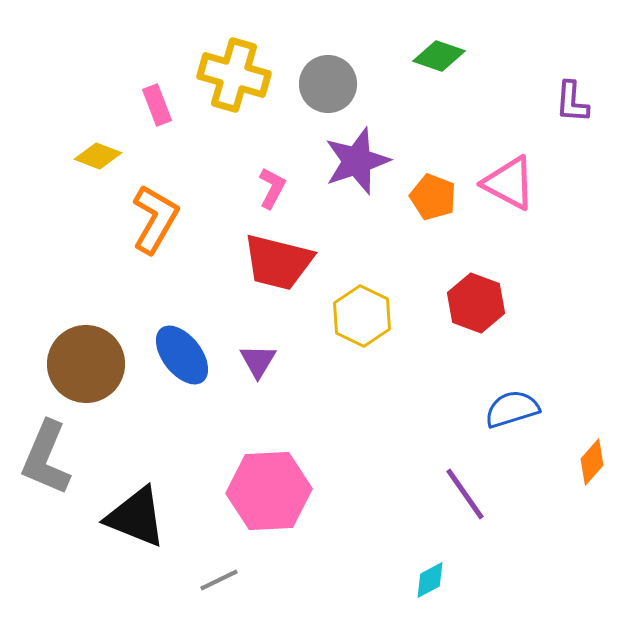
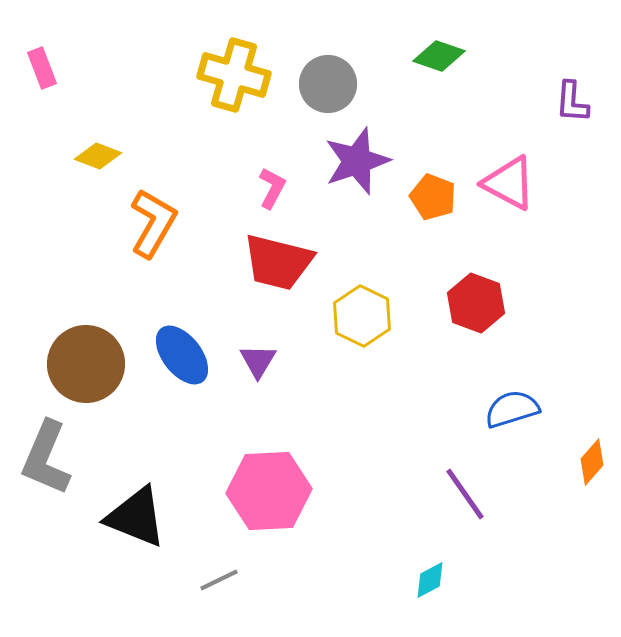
pink rectangle: moved 115 px left, 37 px up
orange L-shape: moved 2 px left, 4 px down
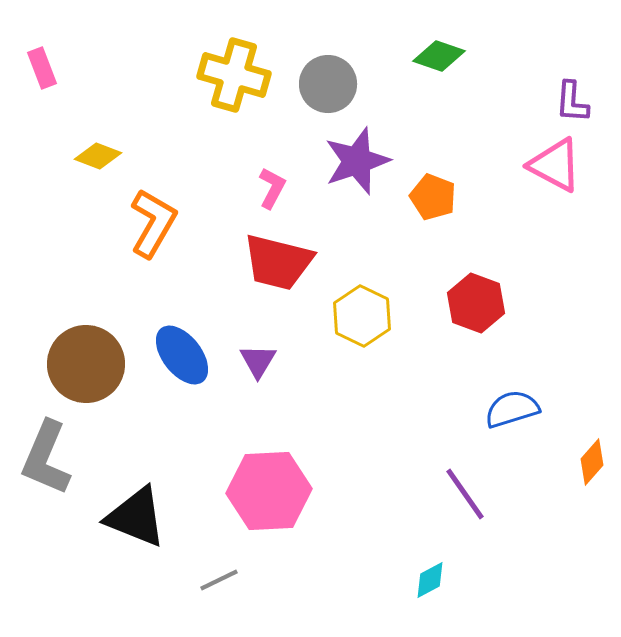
pink triangle: moved 46 px right, 18 px up
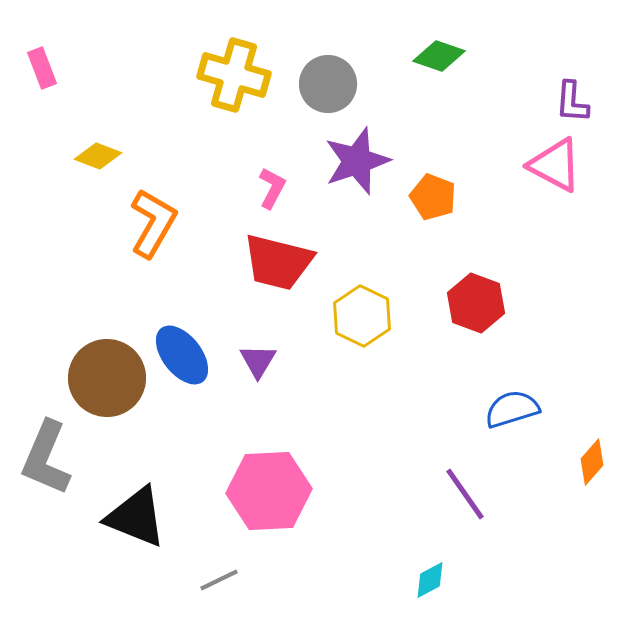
brown circle: moved 21 px right, 14 px down
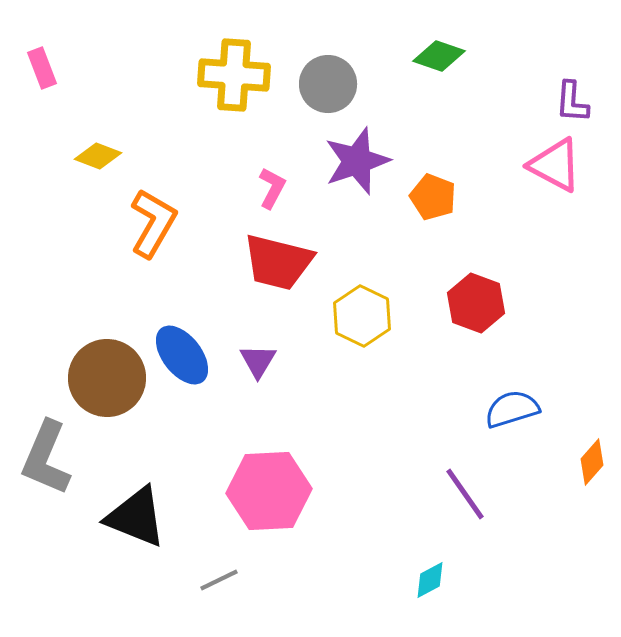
yellow cross: rotated 12 degrees counterclockwise
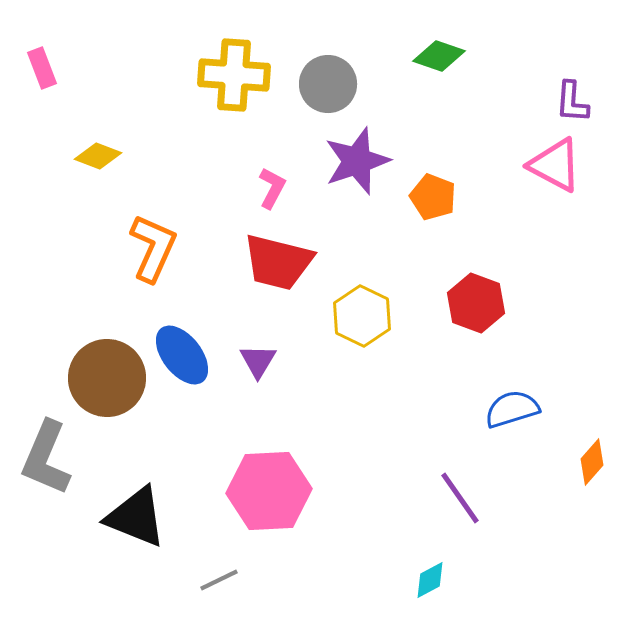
orange L-shape: moved 25 px down; rotated 6 degrees counterclockwise
purple line: moved 5 px left, 4 px down
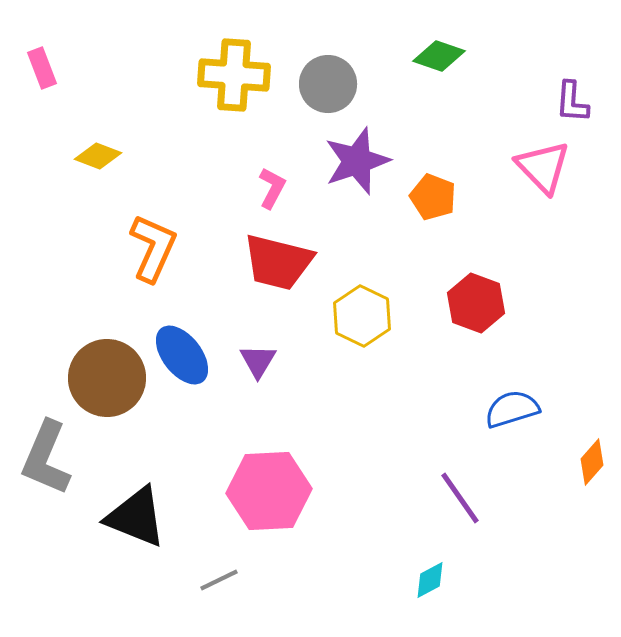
pink triangle: moved 12 px left, 2 px down; rotated 18 degrees clockwise
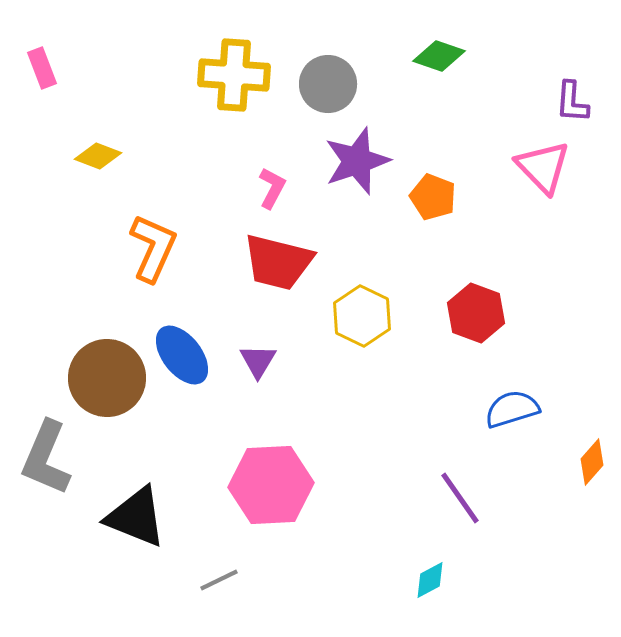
red hexagon: moved 10 px down
pink hexagon: moved 2 px right, 6 px up
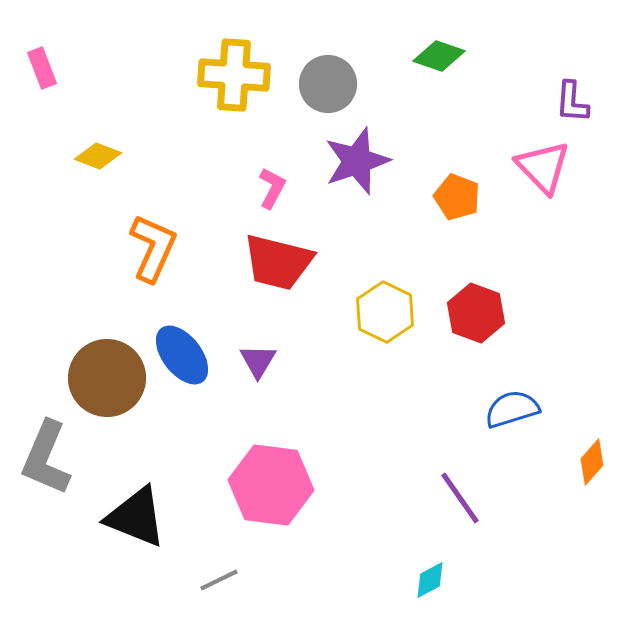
orange pentagon: moved 24 px right
yellow hexagon: moved 23 px right, 4 px up
pink hexagon: rotated 10 degrees clockwise
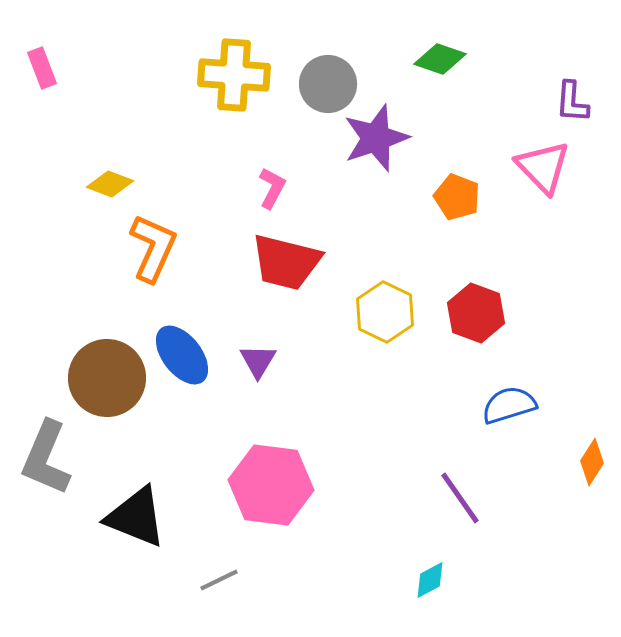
green diamond: moved 1 px right, 3 px down
yellow diamond: moved 12 px right, 28 px down
purple star: moved 19 px right, 23 px up
red trapezoid: moved 8 px right
blue semicircle: moved 3 px left, 4 px up
orange diamond: rotated 9 degrees counterclockwise
